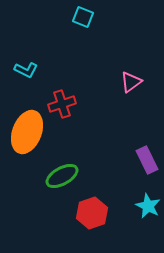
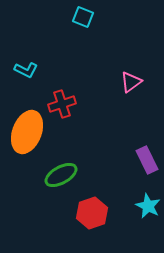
green ellipse: moved 1 px left, 1 px up
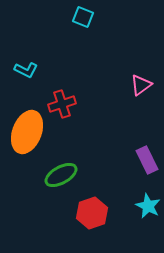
pink triangle: moved 10 px right, 3 px down
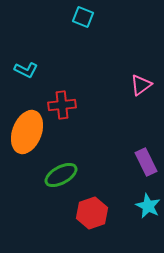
red cross: moved 1 px down; rotated 12 degrees clockwise
purple rectangle: moved 1 px left, 2 px down
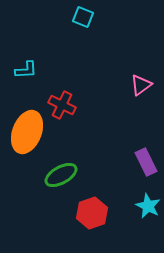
cyan L-shape: rotated 30 degrees counterclockwise
red cross: rotated 32 degrees clockwise
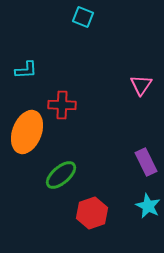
pink triangle: rotated 20 degrees counterclockwise
red cross: rotated 24 degrees counterclockwise
green ellipse: rotated 12 degrees counterclockwise
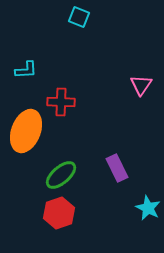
cyan square: moved 4 px left
red cross: moved 1 px left, 3 px up
orange ellipse: moved 1 px left, 1 px up
purple rectangle: moved 29 px left, 6 px down
cyan star: moved 2 px down
red hexagon: moved 33 px left
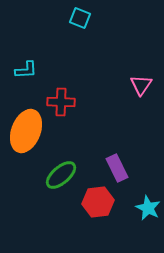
cyan square: moved 1 px right, 1 px down
red hexagon: moved 39 px right, 11 px up; rotated 12 degrees clockwise
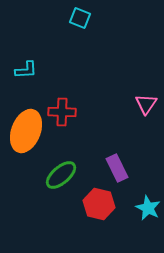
pink triangle: moved 5 px right, 19 px down
red cross: moved 1 px right, 10 px down
red hexagon: moved 1 px right, 2 px down; rotated 20 degrees clockwise
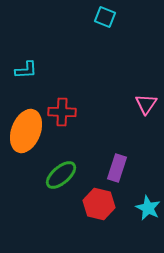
cyan square: moved 25 px right, 1 px up
purple rectangle: rotated 44 degrees clockwise
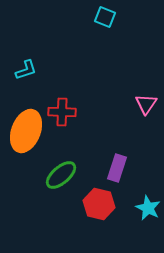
cyan L-shape: rotated 15 degrees counterclockwise
